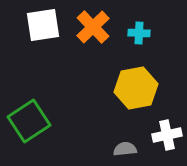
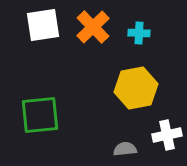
green square: moved 11 px right, 6 px up; rotated 27 degrees clockwise
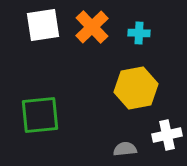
orange cross: moved 1 px left
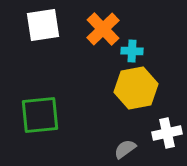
orange cross: moved 11 px right, 2 px down
cyan cross: moved 7 px left, 18 px down
white cross: moved 2 px up
gray semicircle: rotated 30 degrees counterclockwise
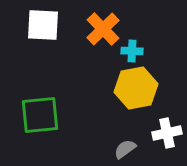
white square: rotated 12 degrees clockwise
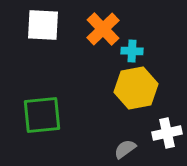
green square: moved 2 px right
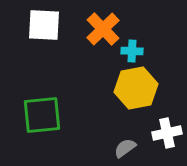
white square: moved 1 px right
gray semicircle: moved 1 px up
